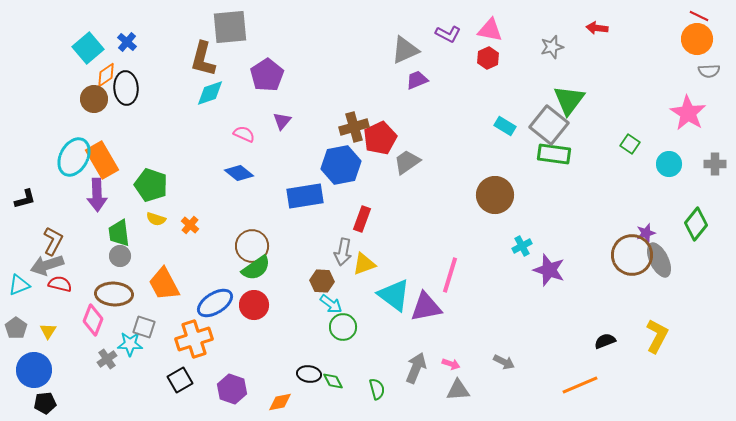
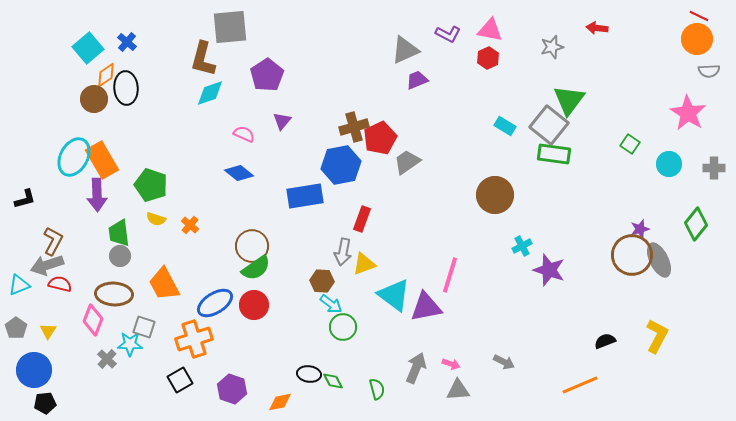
gray cross at (715, 164): moved 1 px left, 4 px down
purple star at (646, 233): moved 6 px left, 4 px up
gray cross at (107, 359): rotated 12 degrees counterclockwise
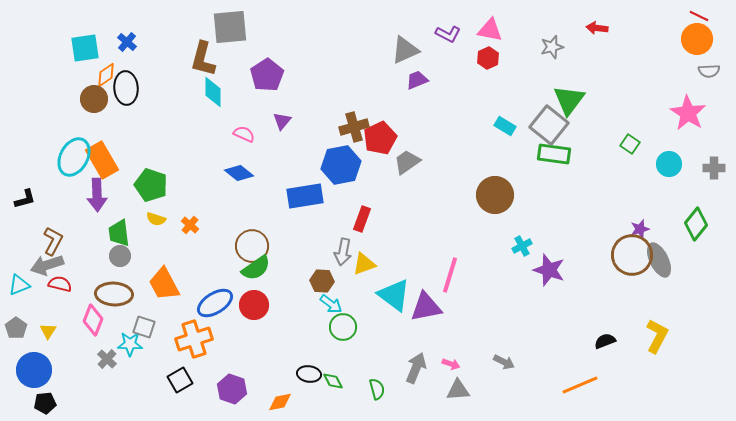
cyan square at (88, 48): moved 3 px left; rotated 32 degrees clockwise
cyan diamond at (210, 93): moved 3 px right, 1 px up; rotated 72 degrees counterclockwise
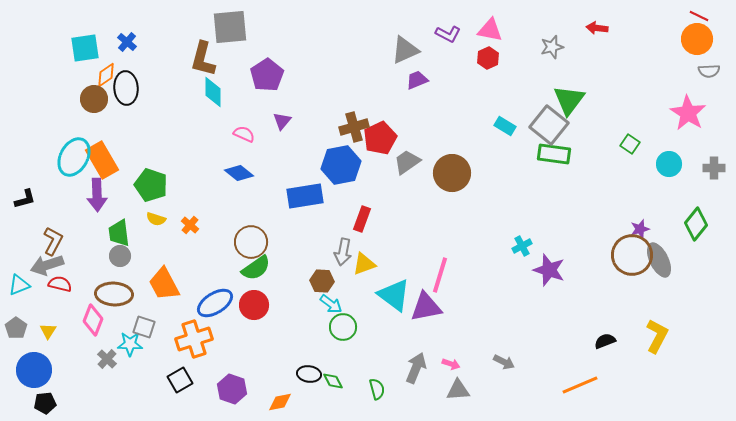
brown circle at (495, 195): moved 43 px left, 22 px up
brown circle at (252, 246): moved 1 px left, 4 px up
pink line at (450, 275): moved 10 px left
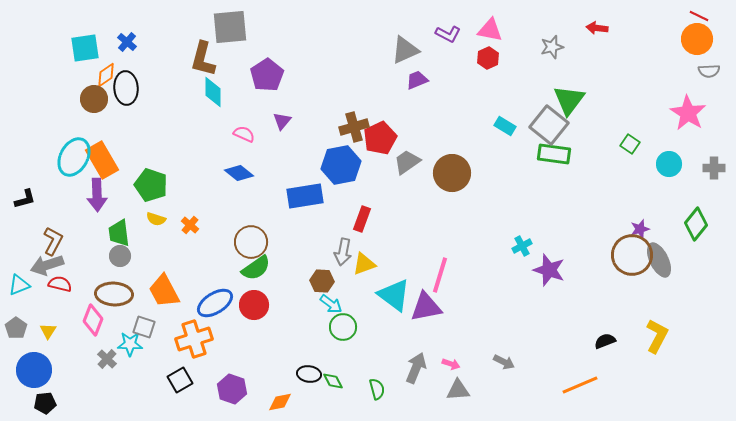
orange trapezoid at (164, 284): moved 7 px down
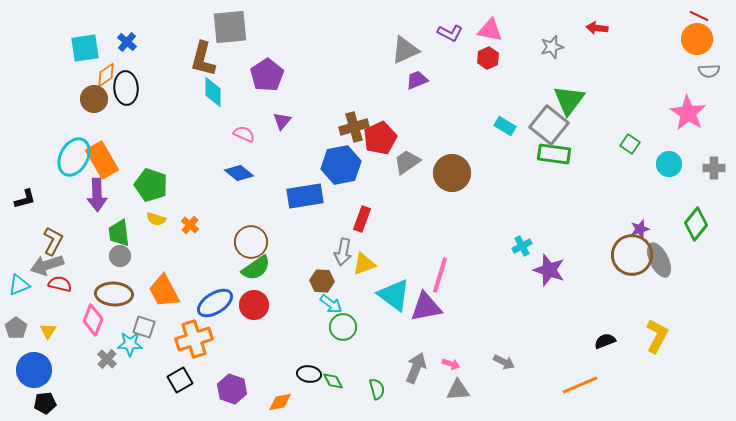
purple L-shape at (448, 34): moved 2 px right, 1 px up
